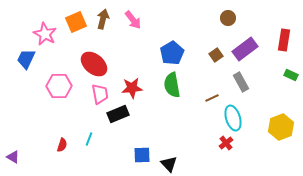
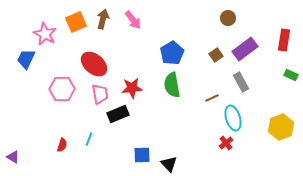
pink hexagon: moved 3 px right, 3 px down
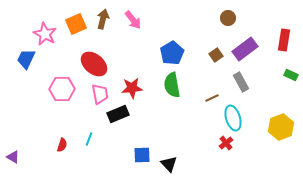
orange square: moved 2 px down
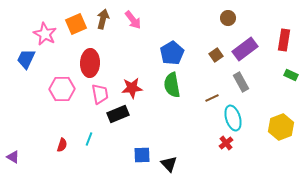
red ellipse: moved 4 px left, 1 px up; rotated 52 degrees clockwise
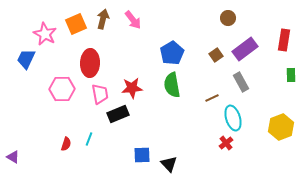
green rectangle: rotated 64 degrees clockwise
red semicircle: moved 4 px right, 1 px up
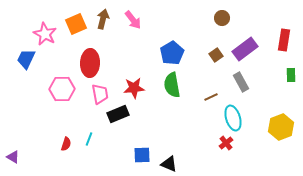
brown circle: moved 6 px left
red star: moved 2 px right
brown line: moved 1 px left, 1 px up
black triangle: rotated 24 degrees counterclockwise
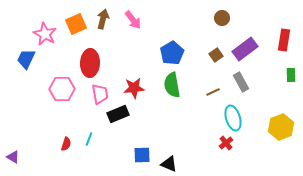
brown line: moved 2 px right, 5 px up
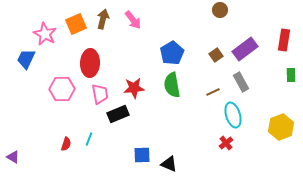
brown circle: moved 2 px left, 8 px up
cyan ellipse: moved 3 px up
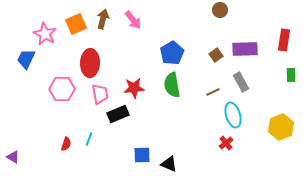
purple rectangle: rotated 35 degrees clockwise
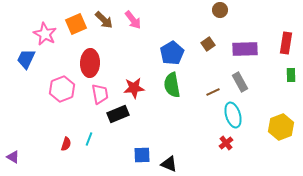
brown arrow: moved 1 px right, 1 px down; rotated 120 degrees clockwise
red rectangle: moved 2 px right, 3 px down
brown square: moved 8 px left, 11 px up
gray rectangle: moved 1 px left
pink hexagon: rotated 20 degrees counterclockwise
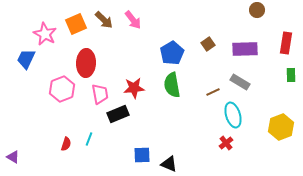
brown circle: moved 37 px right
red ellipse: moved 4 px left
gray rectangle: rotated 30 degrees counterclockwise
